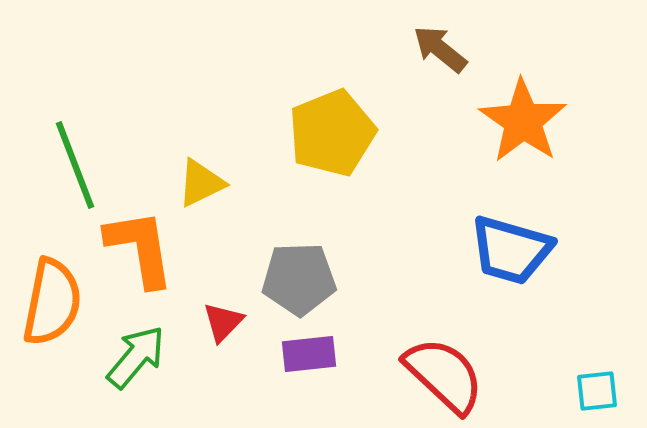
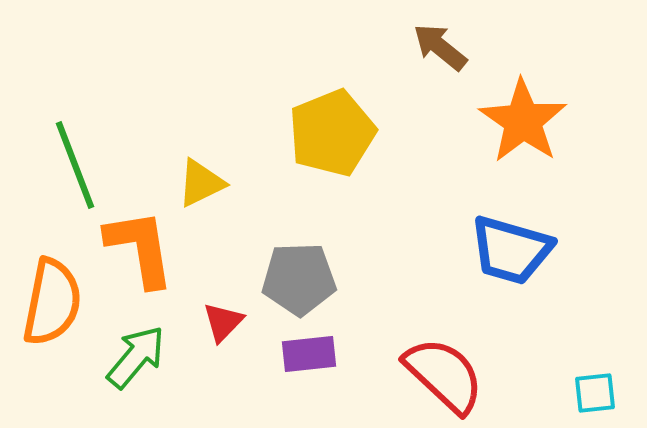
brown arrow: moved 2 px up
cyan square: moved 2 px left, 2 px down
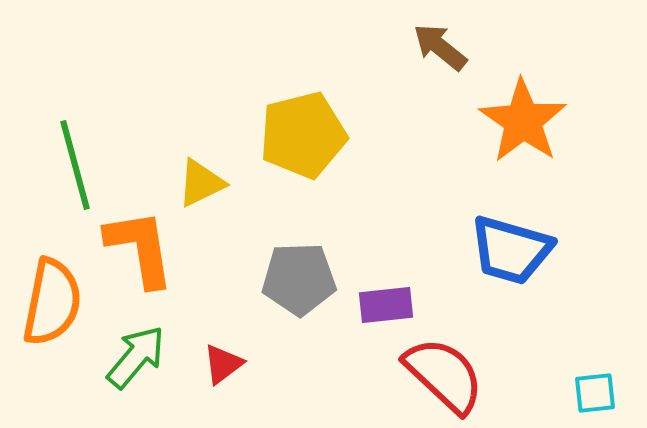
yellow pentagon: moved 29 px left, 2 px down; rotated 8 degrees clockwise
green line: rotated 6 degrees clockwise
red triangle: moved 42 px down; rotated 9 degrees clockwise
purple rectangle: moved 77 px right, 49 px up
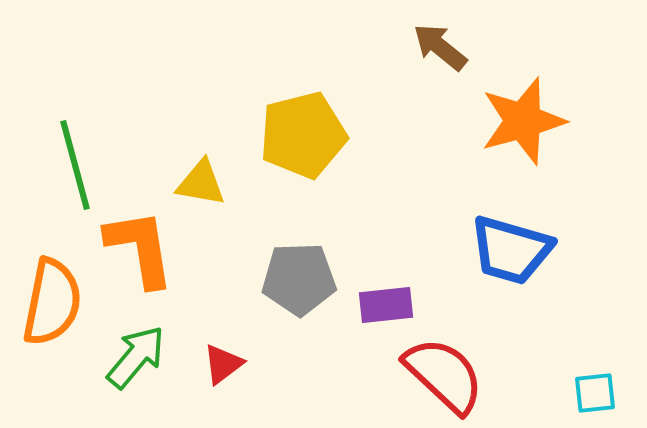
orange star: rotated 22 degrees clockwise
yellow triangle: rotated 36 degrees clockwise
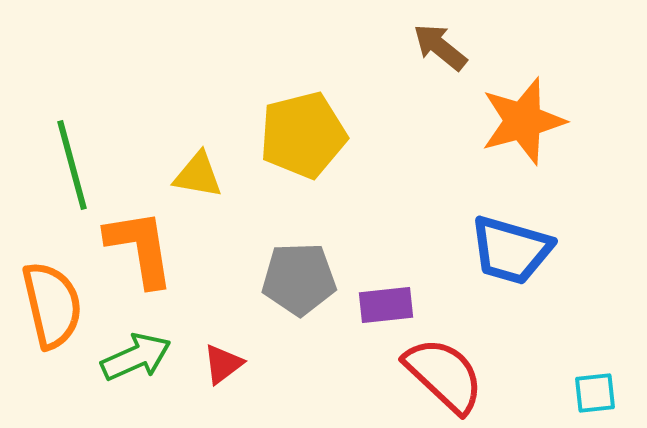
green line: moved 3 px left
yellow triangle: moved 3 px left, 8 px up
orange semicircle: moved 3 px down; rotated 24 degrees counterclockwise
green arrow: rotated 26 degrees clockwise
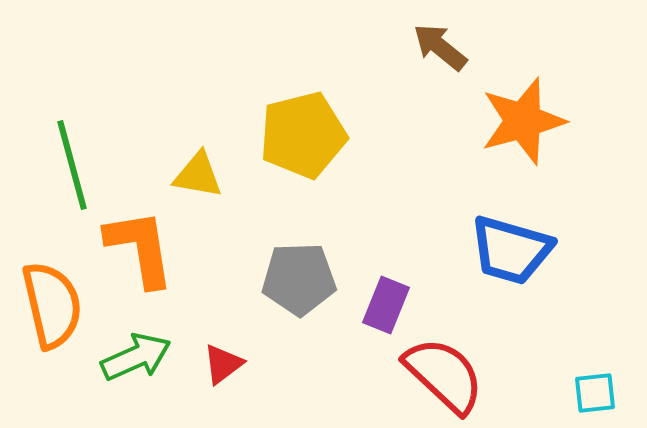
purple rectangle: rotated 62 degrees counterclockwise
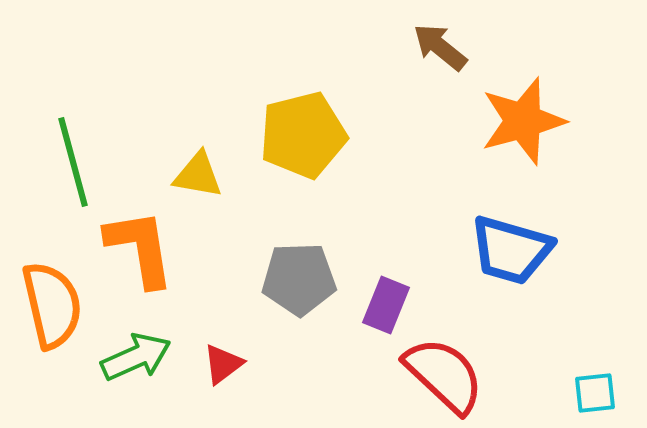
green line: moved 1 px right, 3 px up
